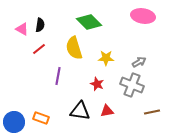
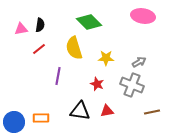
pink triangle: moved 1 px left; rotated 40 degrees counterclockwise
orange rectangle: rotated 21 degrees counterclockwise
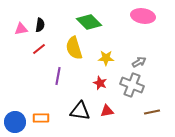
red star: moved 3 px right, 1 px up
blue circle: moved 1 px right
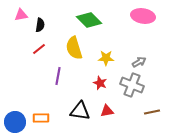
green diamond: moved 2 px up
pink triangle: moved 14 px up
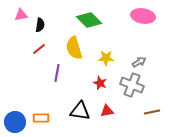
purple line: moved 1 px left, 3 px up
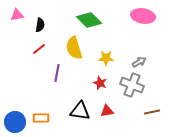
pink triangle: moved 4 px left
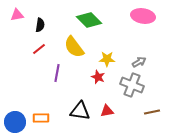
yellow semicircle: moved 1 px up; rotated 20 degrees counterclockwise
yellow star: moved 1 px right, 1 px down
red star: moved 2 px left, 6 px up
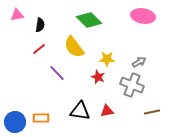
purple line: rotated 54 degrees counterclockwise
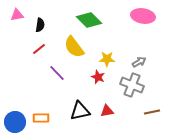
black triangle: rotated 20 degrees counterclockwise
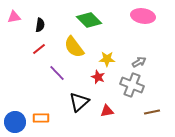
pink triangle: moved 3 px left, 2 px down
black triangle: moved 1 px left, 9 px up; rotated 30 degrees counterclockwise
